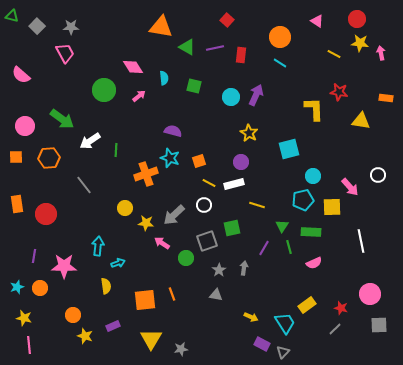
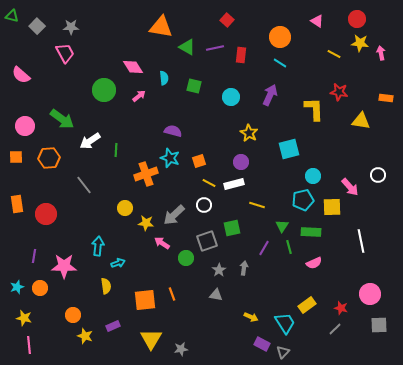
purple arrow at (256, 95): moved 14 px right
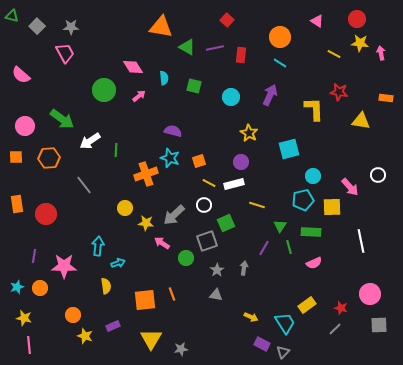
green triangle at (282, 226): moved 2 px left
green square at (232, 228): moved 6 px left, 5 px up; rotated 12 degrees counterclockwise
gray star at (219, 270): moved 2 px left
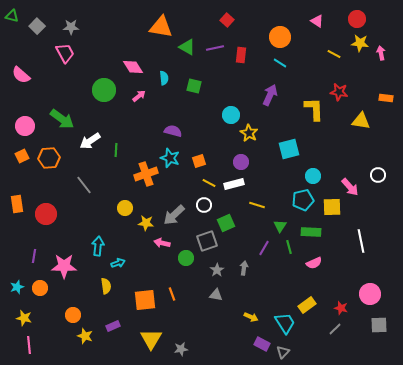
cyan circle at (231, 97): moved 18 px down
orange square at (16, 157): moved 6 px right, 1 px up; rotated 24 degrees counterclockwise
pink arrow at (162, 243): rotated 21 degrees counterclockwise
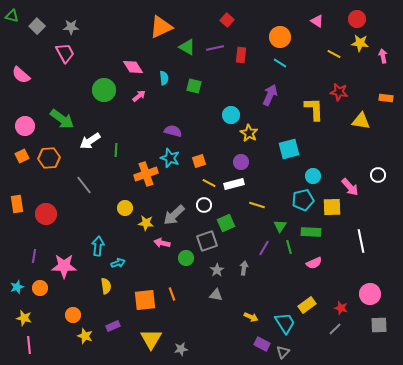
orange triangle at (161, 27): rotated 35 degrees counterclockwise
pink arrow at (381, 53): moved 2 px right, 3 px down
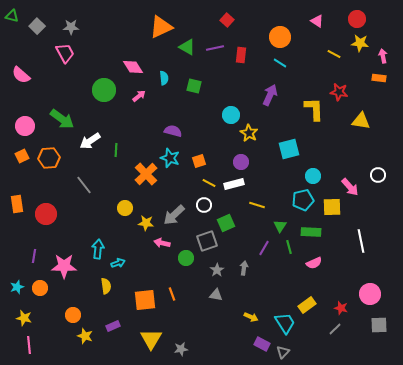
orange rectangle at (386, 98): moved 7 px left, 20 px up
orange cross at (146, 174): rotated 25 degrees counterclockwise
cyan arrow at (98, 246): moved 3 px down
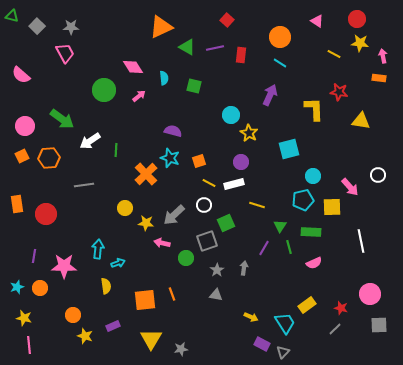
gray line at (84, 185): rotated 60 degrees counterclockwise
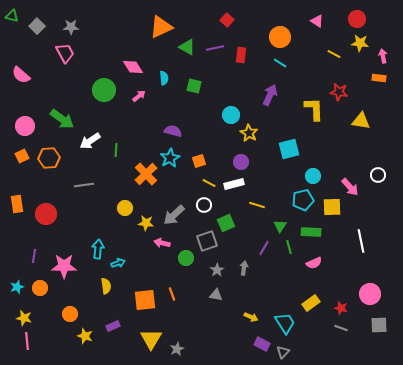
cyan star at (170, 158): rotated 24 degrees clockwise
yellow rectangle at (307, 305): moved 4 px right, 2 px up
orange circle at (73, 315): moved 3 px left, 1 px up
gray line at (335, 329): moved 6 px right, 1 px up; rotated 64 degrees clockwise
pink line at (29, 345): moved 2 px left, 4 px up
gray star at (181, 349): moved 4 px left; rotated 16 degrees counterclockwise
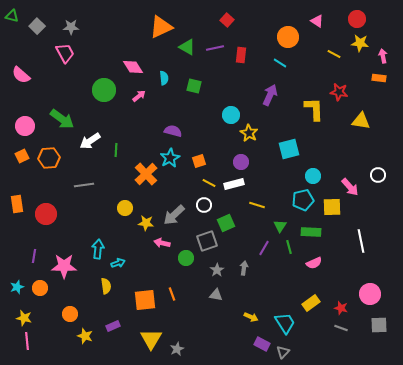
orange circle at (280, 37): moved 8 px right
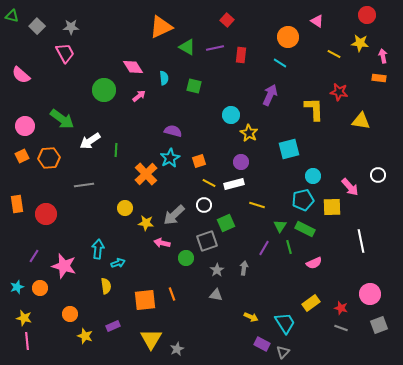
red circle at (357, 19): moved 10 px right, 4 px up
green rectangle at (311, 232): moved 6 px left, 3 px up; rotated 24 degrees clockwise
purple line at (34, 256): rotated 24 degrees clockwise
pink star at (64, 266): rotated 15 degrees clockwise
gray square at (379, 325): rotated 18 degrees counterclockwise
